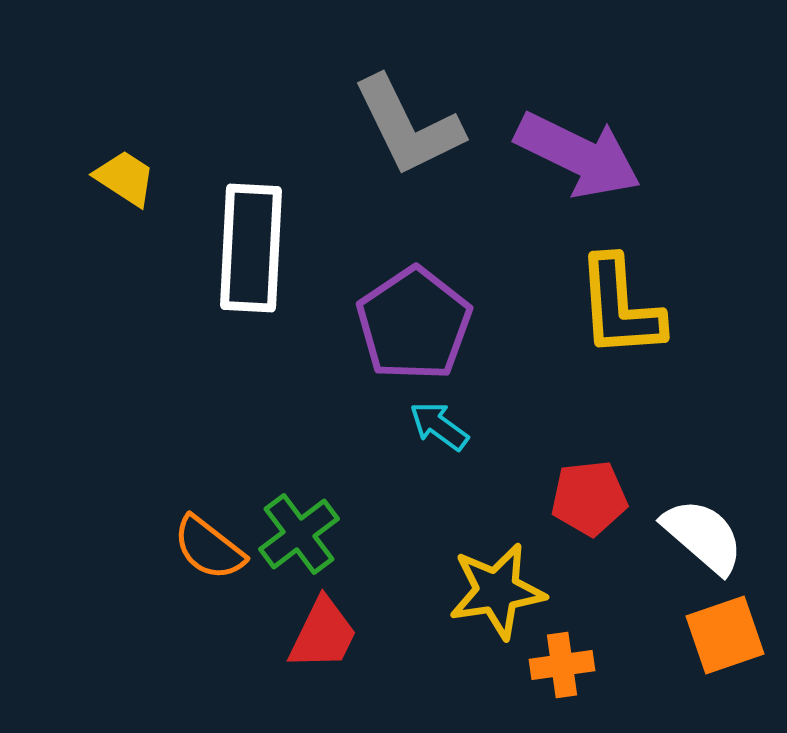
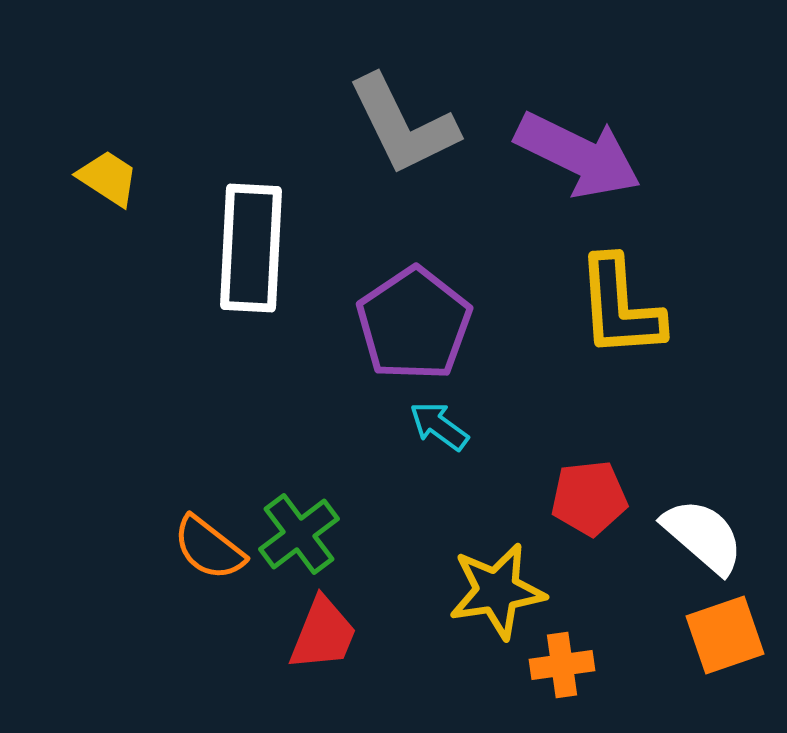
gray L-shape: moved 5 px left, 1 px up
yellow trapezoid: moved 17 px left
red trapezoid: rotated 4 degrees counterclockwise
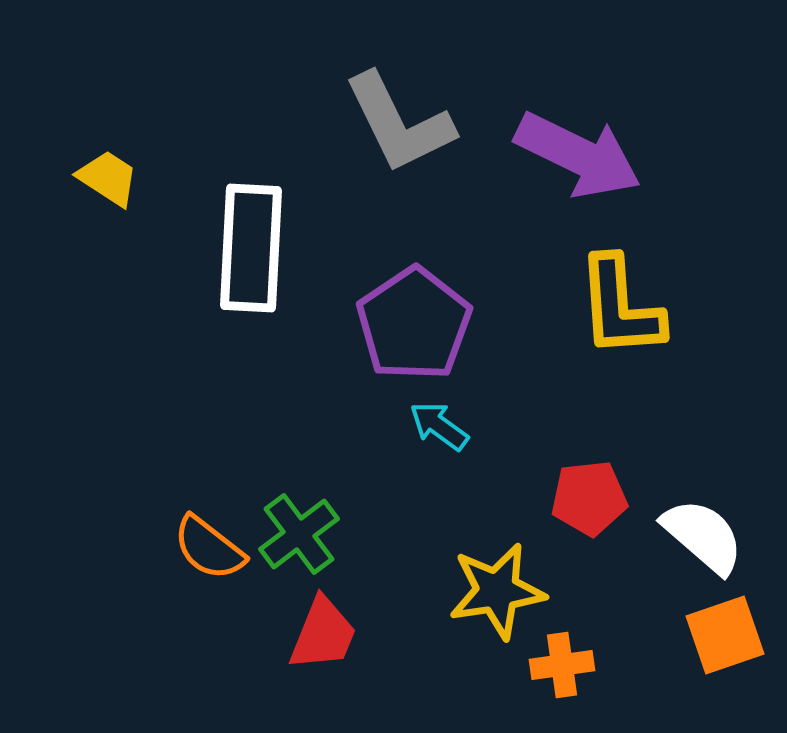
gray L-shape: moved 4 px left, 2 px up
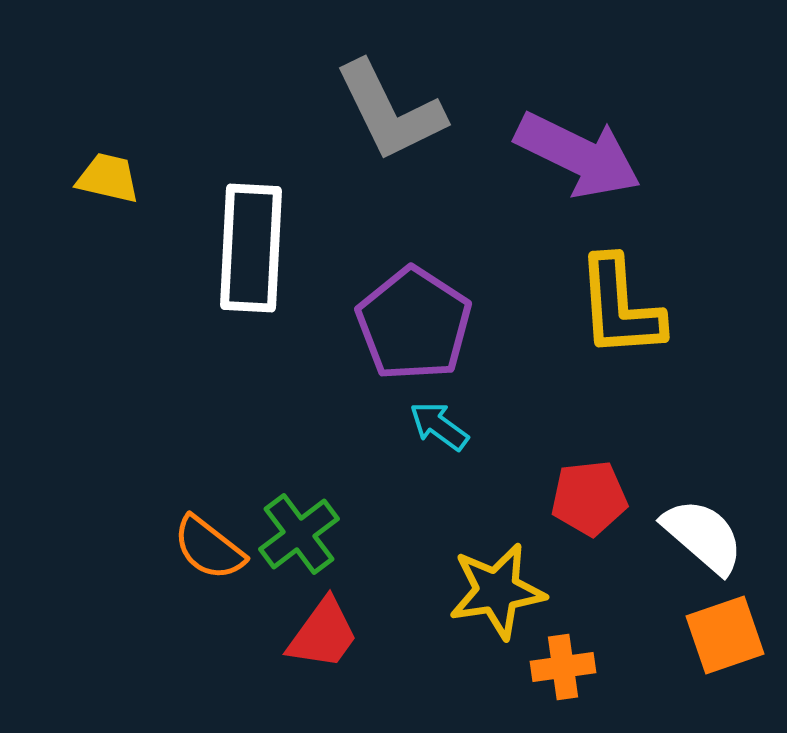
gray L-shape: moved 9 px left, 12 px up
yellow trapezoid: rotated 20 degrees counterclockwise
purple pentagon: rotated 5 degrees counterclockwise
red trapezoid: rotated 14 degrees clockwise
orange cross: moved 1 px right, 2 px down
